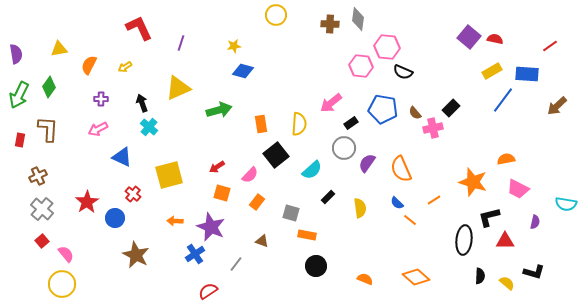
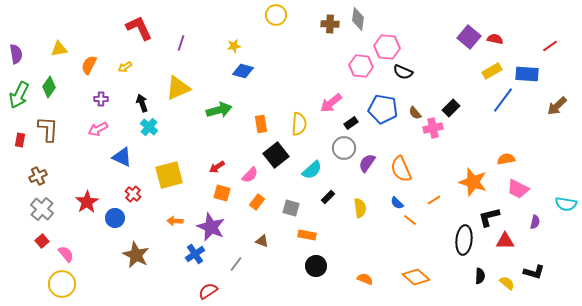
gray square at (291, 213): moved 5 px up
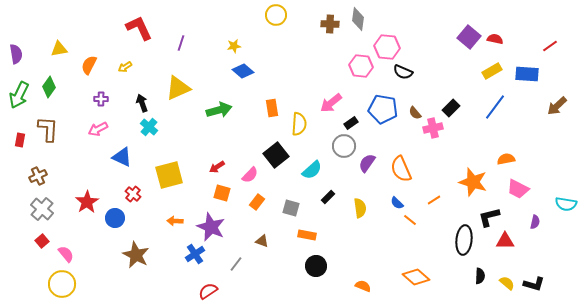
blue diamond at (243, 71): rotated 25 degrees clockwise
blue line at (503, 100): moved 8 px left, 7 px down
orange rectangle at (261, 124): moved 11 px right, 16 px up
gray circle at (344, 148): moved 2 px up
black L-shape at (534, 272): moved 12 px down
orange semicircle at (365, 279): moved 2 px left, 7 px down
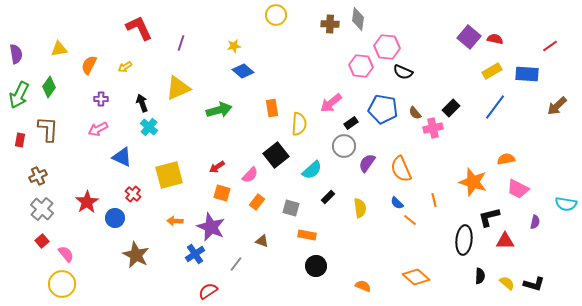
orange line at (434, 200): rotated 72 degrees counterclockwise
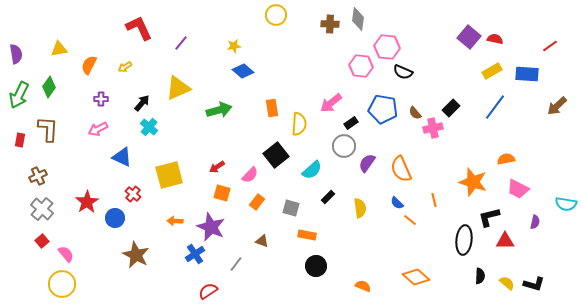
purple line at (181, 43): rotated 21 degrees clockwise
black arrow at (142, 103): rotated 60 degrees clockwise
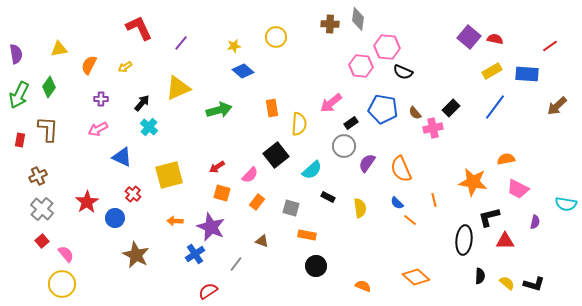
yellow circle at (276, 15): moved 22 px down
orange star at (473, 182): rotated 8 degrees counterclockwise
black rectangle at (328, 197): rotated 72 degrees clockwise
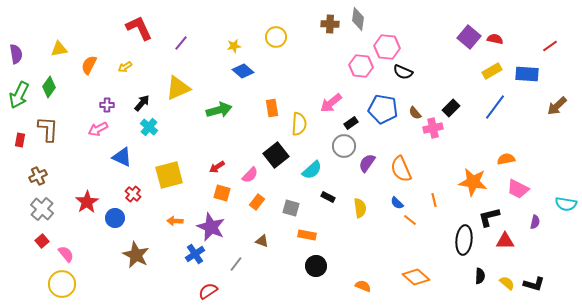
purple cross at (101, 99): moved 6 px right, 6 px down
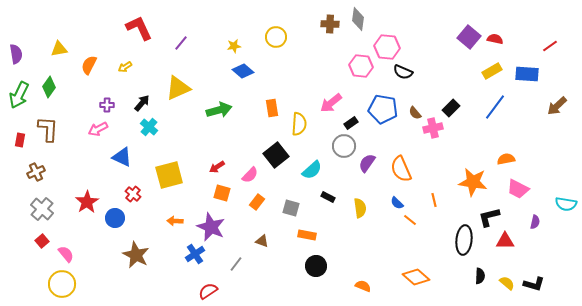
brown cross at (38, 176): moved 2 px left, 4 px up
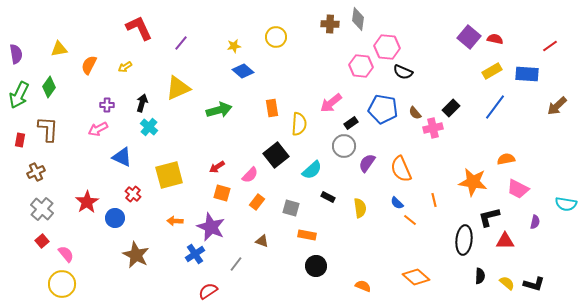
black arrow at (142, 103): rotated 24 degrees counterclockwise
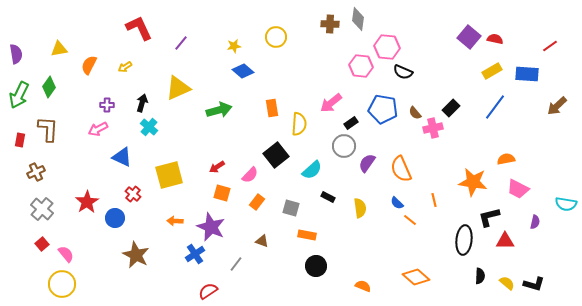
red square at (42, 241): moved 3 px down
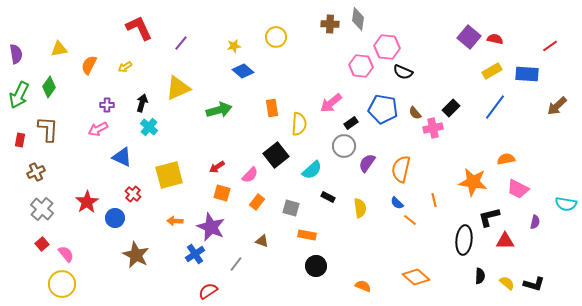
orange semicircle at (401, 169): rotated 36 degrees clockwise
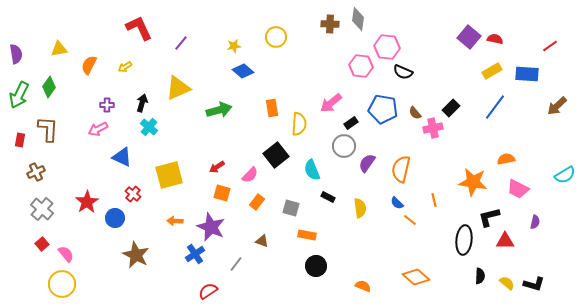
cyan semicircle at (312, 170): rotated 110 degrees clockwise
cyan semicircle at (566, 204): moved 1 px left, 29 px up; rotated 40 degrees counterclockwise
